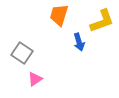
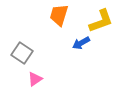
yellow L-shape: moved 1 px left
blue arrow: moved 2 px right, 1 px down; rotated 78 degrees clockwise
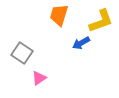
pink triangle: moved 4 px right, 1 px up
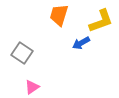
pink triangle: moved 7 px left, 9 px down
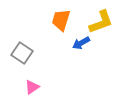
orange trapezoid: moved 2 px right, 5 px down
yellow L-shape: moved 1 px down
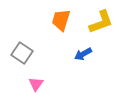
blue arrow: moved 2 px right, 11 px down
pink triangle: moved 4 px right, 3 px up; rotated 21 degrees counterclockwise
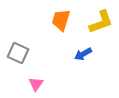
gray square: moved 4 px left; rotated 10 degrees counterclockwise
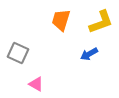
blue arrow: moved 6 px right
pink triangle: rotated 35 degrees counterclockwise
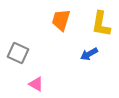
yellow L-shape: moved 2 px down; rotated 120 degrees clockwise
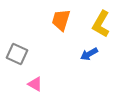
yellow L-shape: rotated 20 degrees clockwise
gray square: moved 1 px left, 1 px down
pink triangle: moved 1 px left
